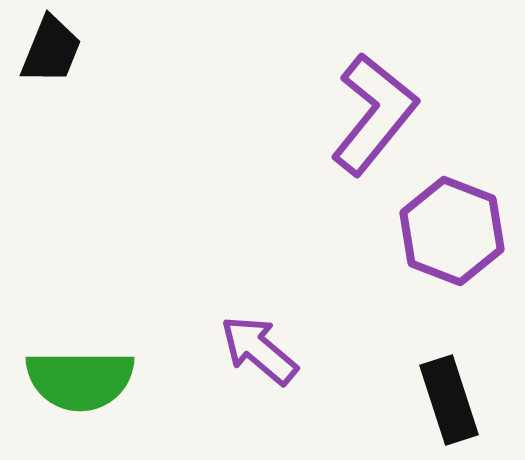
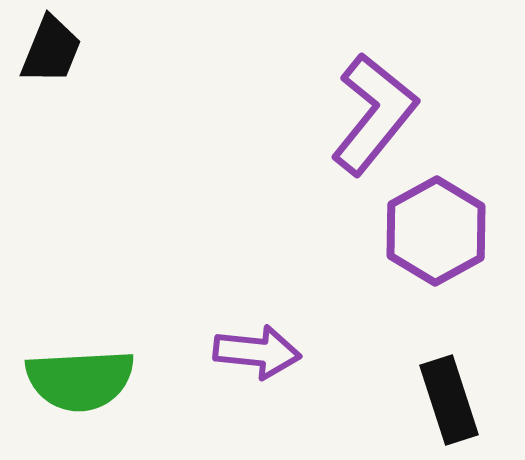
purple hexagon: moved 16 px left; rotated 10 degrees clockwise
purple arrow: moved 2 px left, 2 px down; rotated 146 degrees clockwise
green semicircle: rotated 3 degrees counterclockwise
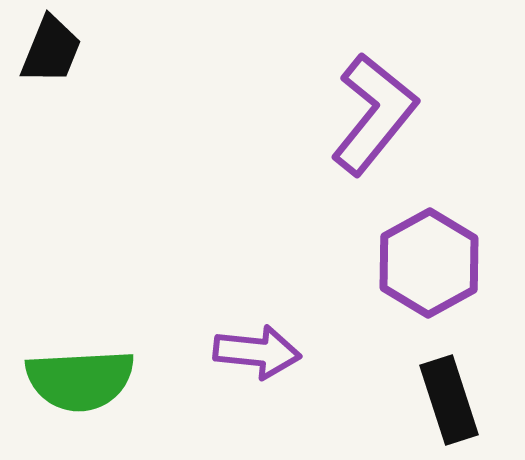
purple hexagon: moved 7 px left, 32 px down
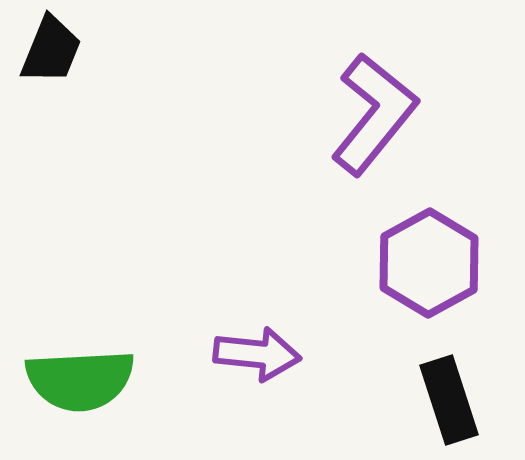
purple arrow: moved 2 px down
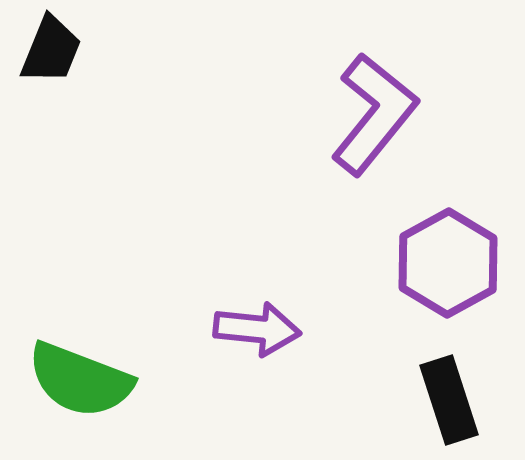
purple hexagon: moved 19 px right
purple arrow: moved 25 px up
green semicircle: rotated 24 degrees clockwise
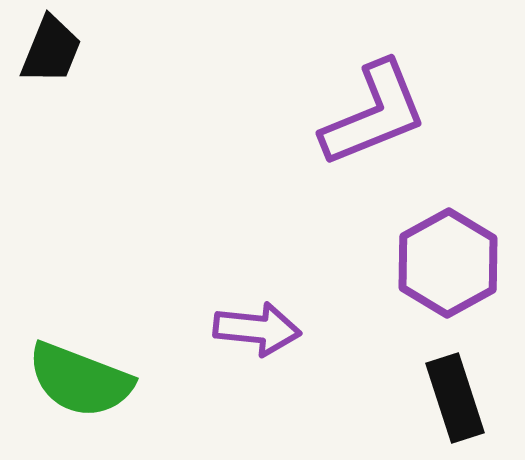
purple L-shape: rotated 29 degrees clockwise
black rectangle: moved 6 px right, 2 px up
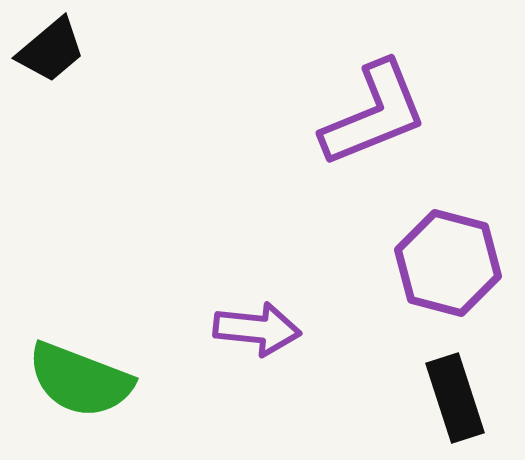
black trapezoid: rotated 28 degrees clockwise
purple hexagon: rotated 16 degrees counterclockwise
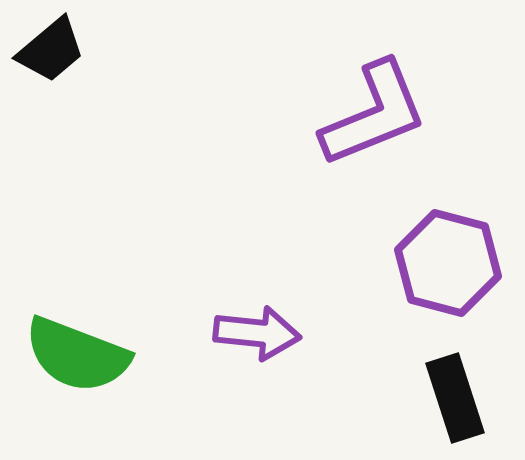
purple arrow: moved 4 px down
green semicircle: moved 3 px left, 25 px up
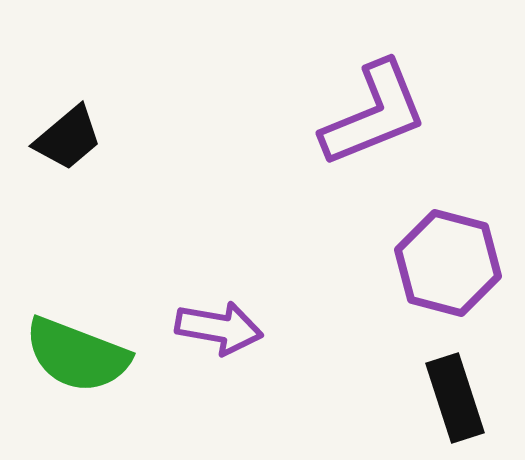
black trapezoid: moved 17 px right, 88 px down
purple arrow: moved 38 px left, 5 px up; rotated 4 degrees clockwise
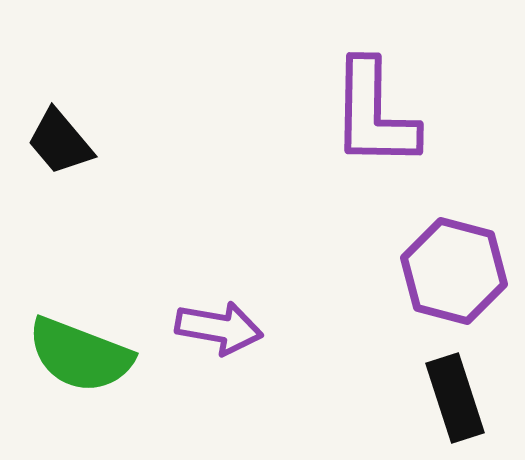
purple L-shape: rotated 113 degrees clockwise
black trapezoid: moved 8 px left, 4 px down; rotated 90 degrees clockwise
purple hexagon: moved 6 px right, 8 px down
green semicircle: moved 3 px right
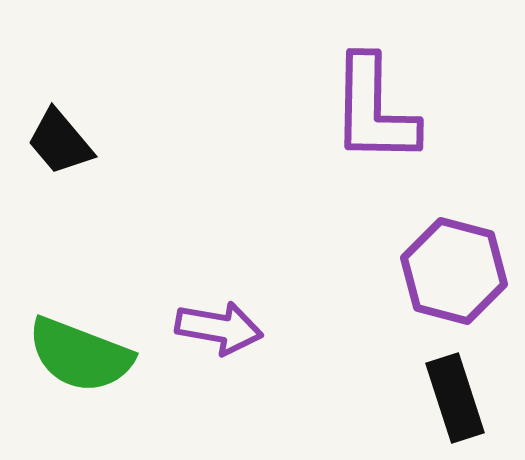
purple L-shape: moved 4 px up
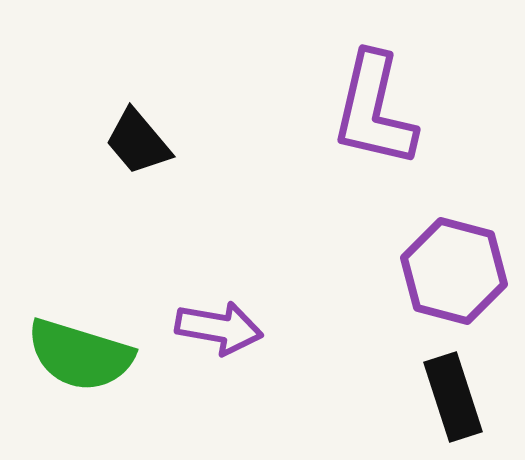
purple L-shape: rotated 12 degrees clockwise
black trapezoid: moved 78 px right
green semicircle: rotated 4 degrees counterclockwise
black rectangle: moved 2 px left, 1 px up
